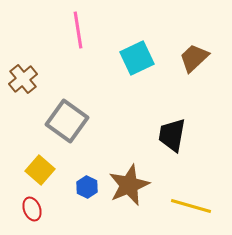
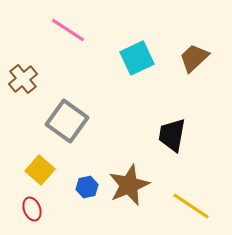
pink line: moved 10 px left; rotated 48 degrees counterclockwise
blue hexagon: rotated 20 degrees clockwise
yellow line: rotated 18 degrees clockwise
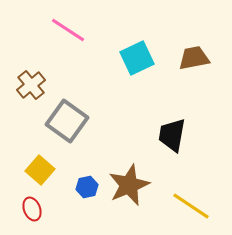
brown trapezoid: rotated 32 degrees clockwise
brown cross: moved 8 px right, 6 px down
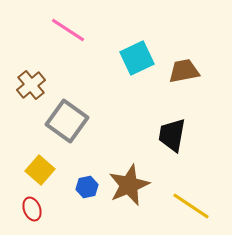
brown trapezoid: moved 10 px left, 13 px down
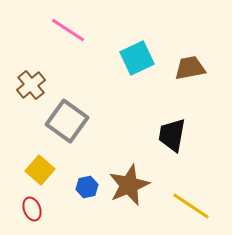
brown trapezoid: moved 6 px right, 3 px up
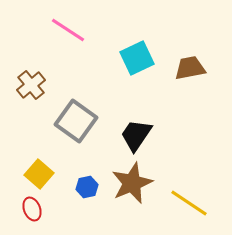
gray square: moved 9 px right
black trapezoid: moved 36 px left; rotated 24 degrees clockwise
yellow square: moved 1 px left, 4 px down
brown star: moved 3 px right, 2 px up
yellow line: moved 2 px left, 3 px up
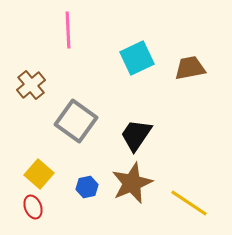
pink line: rotated 54 degrees clockwise
red ellipse: moved 1 px right, 2 px up
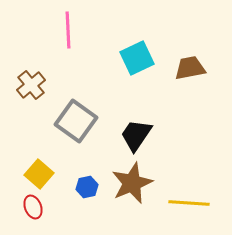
yellow line: rotated 30 degrees counterclockwise
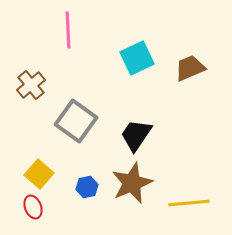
brown trapezoid: rotated 12 degrees counterclockwise
yellow line: rotated 9 degrees counterclockwise
